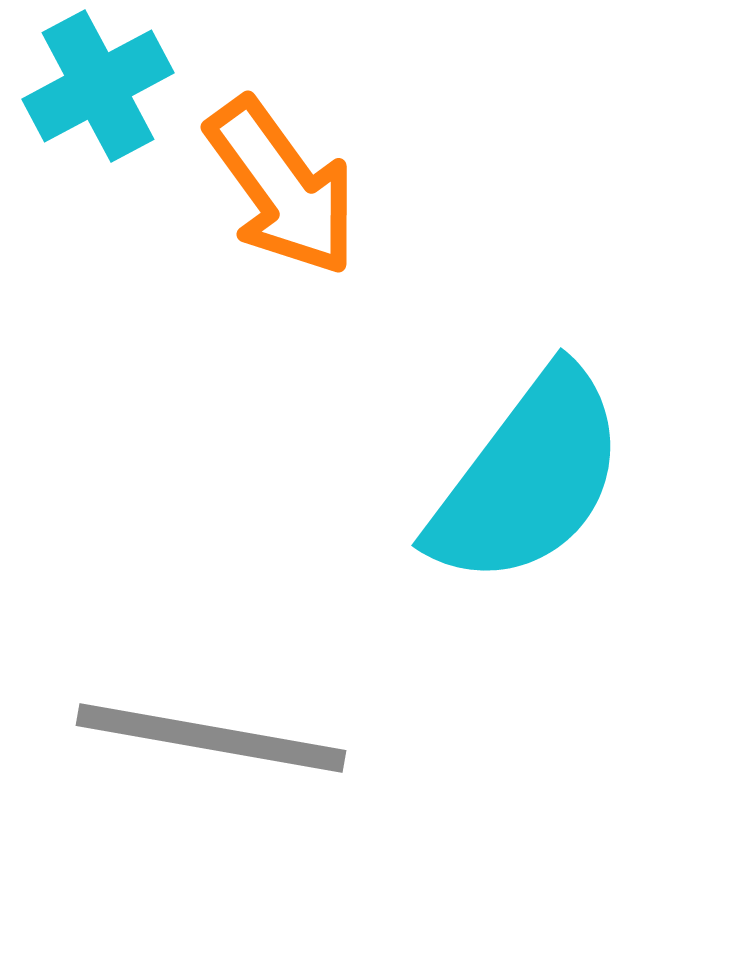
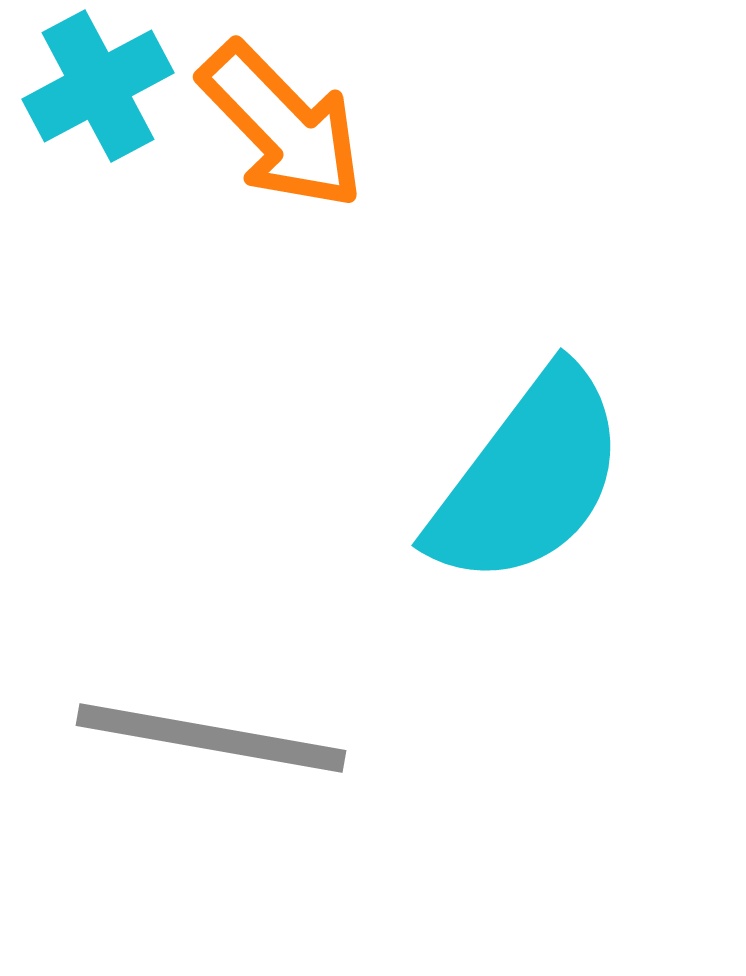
orange arrow: moved 61 px up; rotated 8 degrees counterclockwise
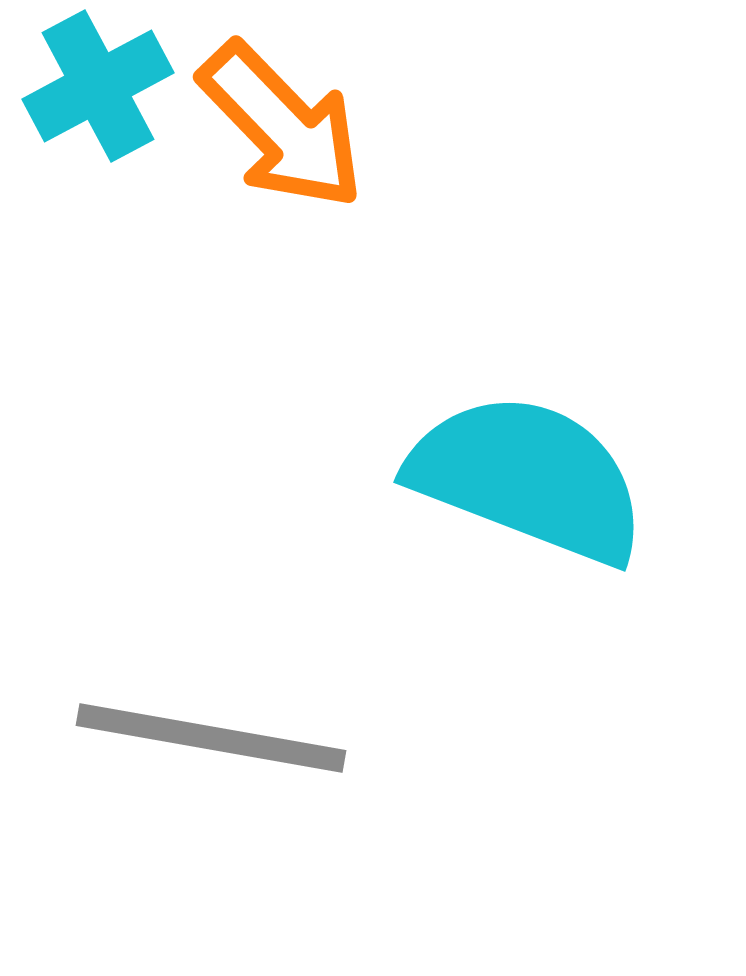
cyan semicircle: rotated 106 degrees counterclockwise
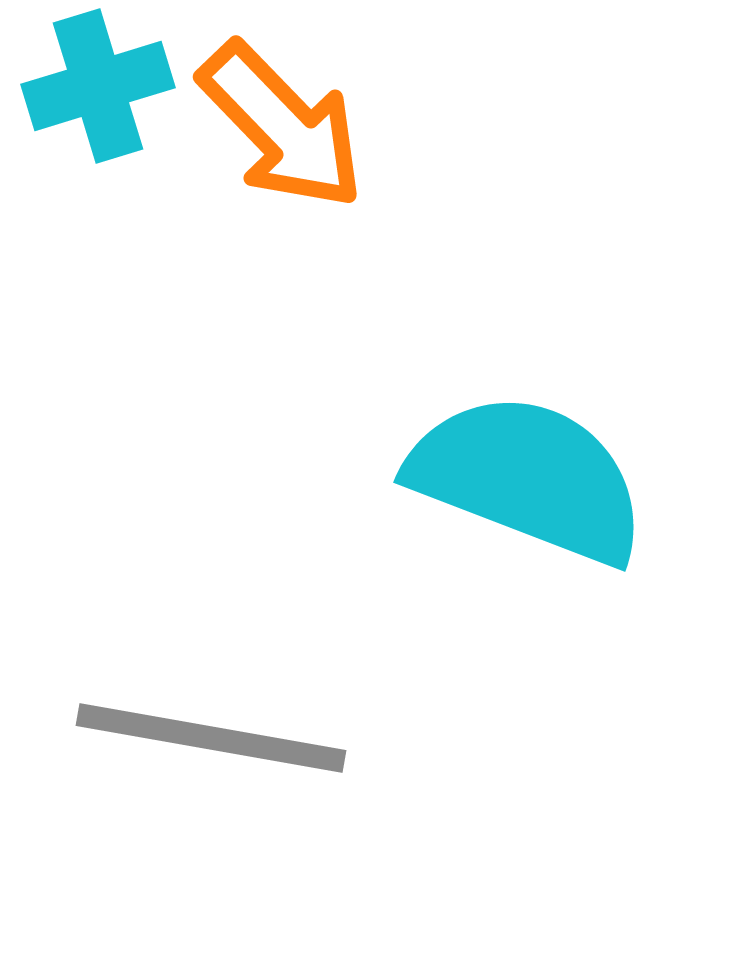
cyan cross: rotated 11 degrees clockwise
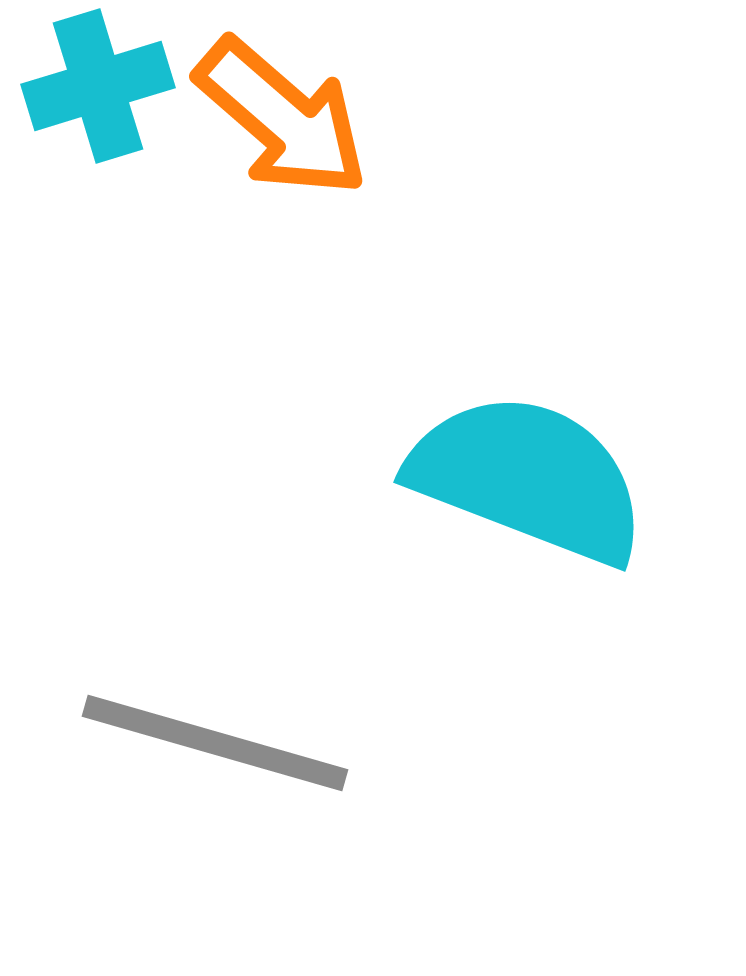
orange arrow: moved 8 px up; rotated 5 degrees counterclockwise
gray line: moved 4 px right, 5 px down; rotated 6 degrees clockwise
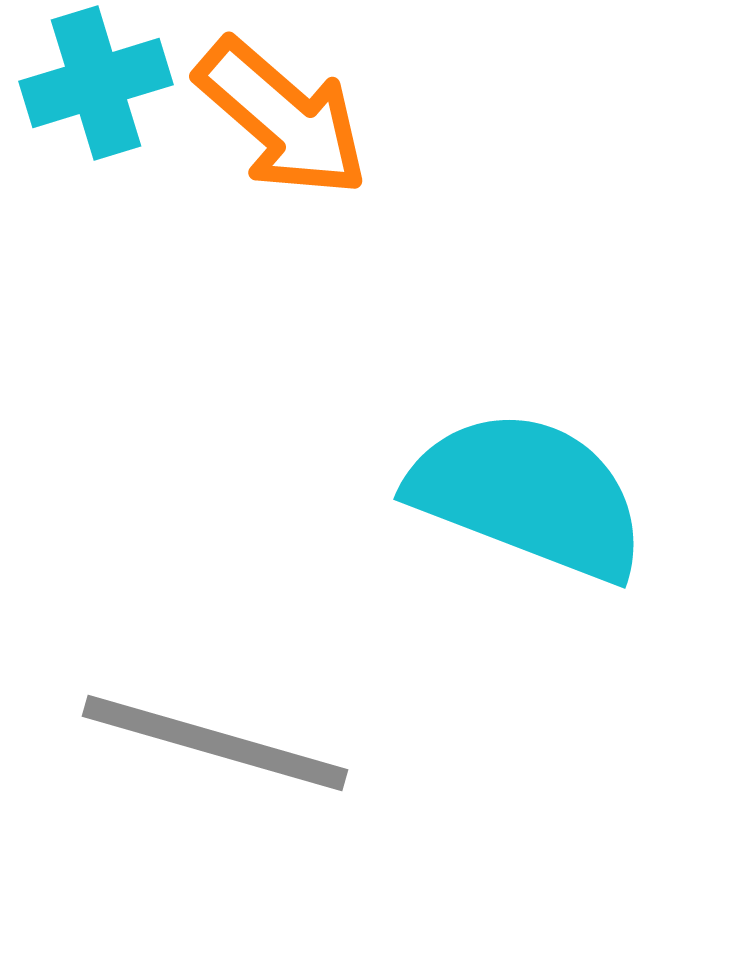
cyan cross: moved 2 px left, 3 px up
cyan semicircle: moved 17 px down
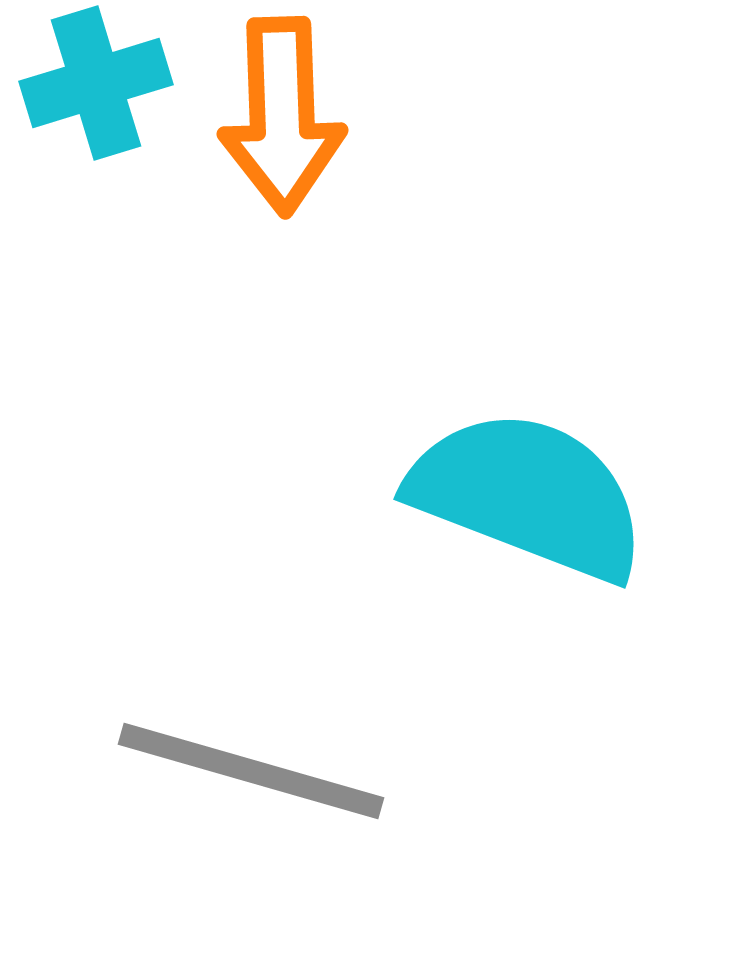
orange arrow: moved 2 px up; rotated 47 degrees clockwise
gray line: moved 36 px right, 28 px down
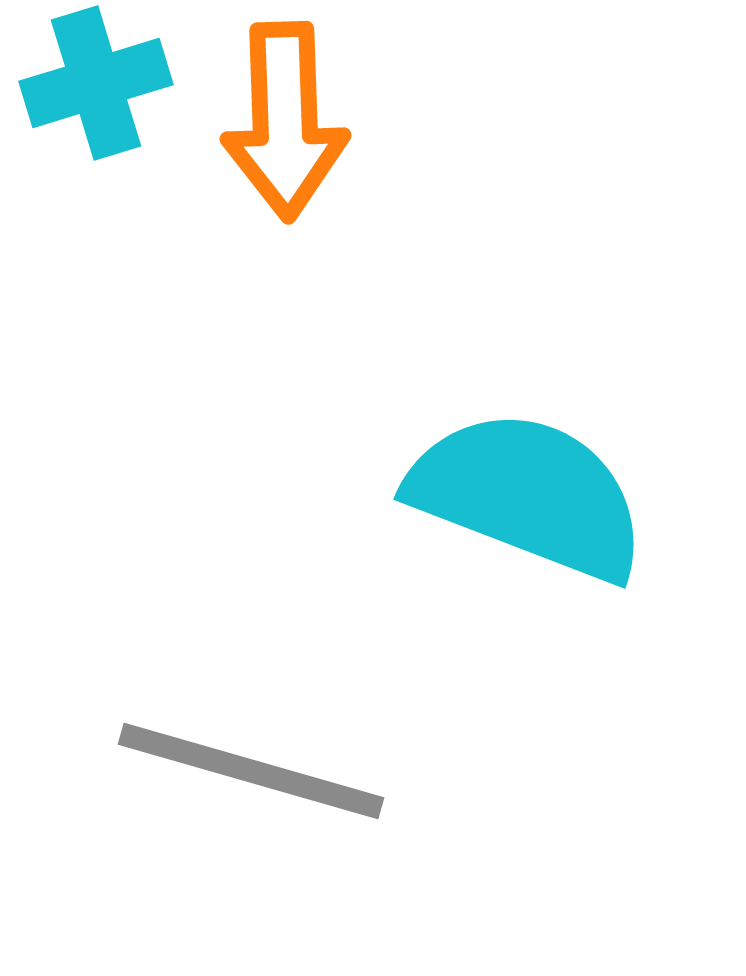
orange arrow: moved 3 px right, 5 px down
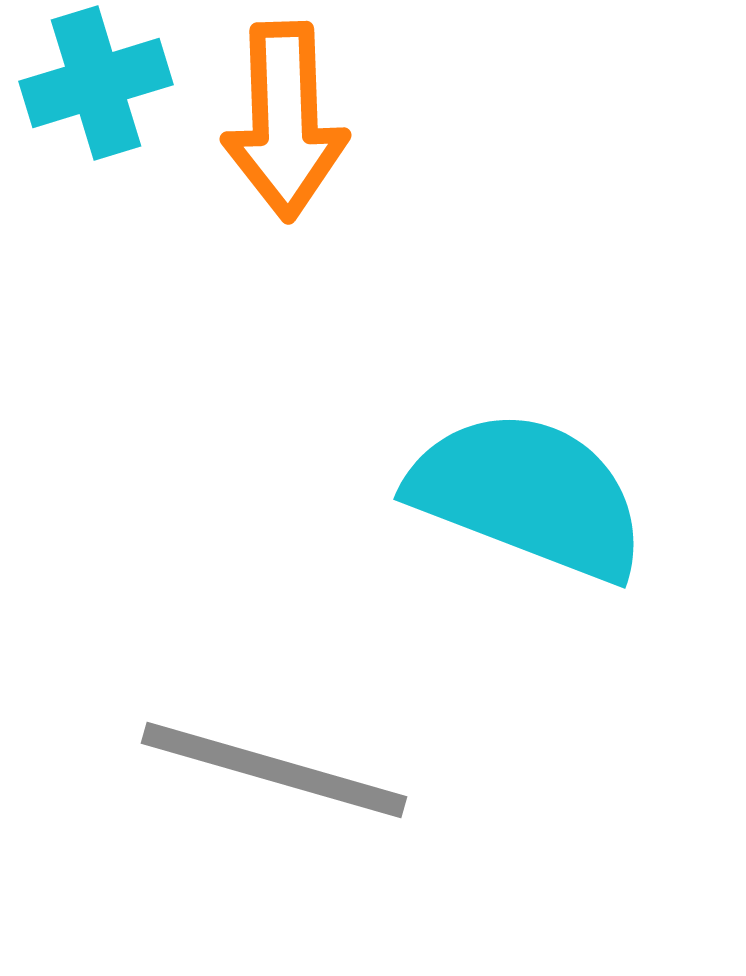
gray line: moved 23 px right, 1 px up
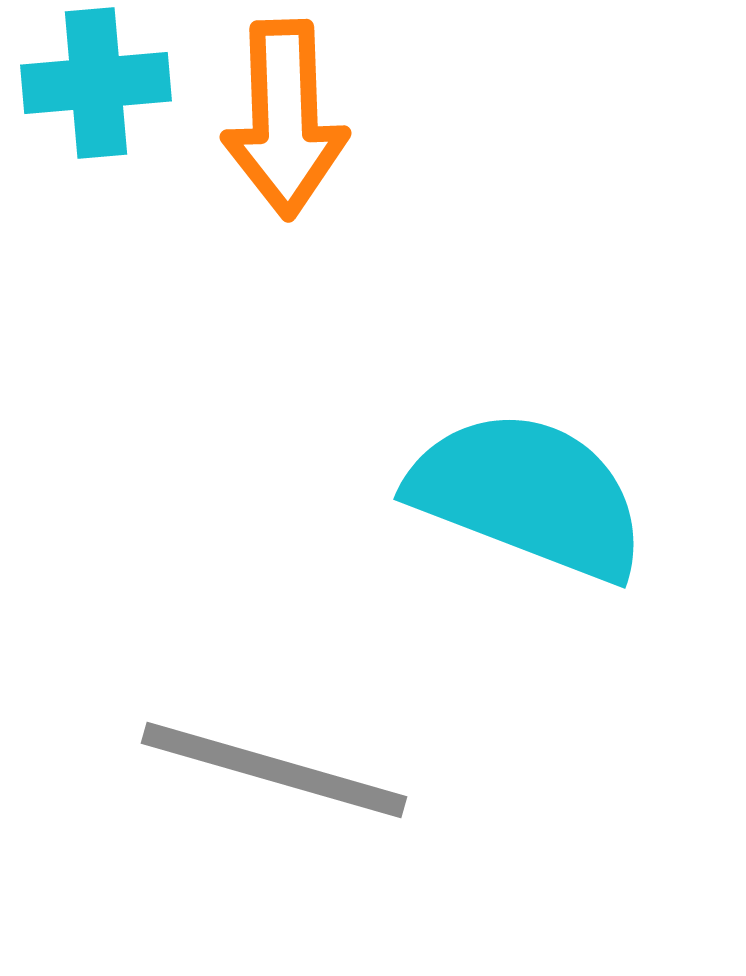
cyan cross: rotated 12 degrees clockwise
orange arrow: moved 2 px up
